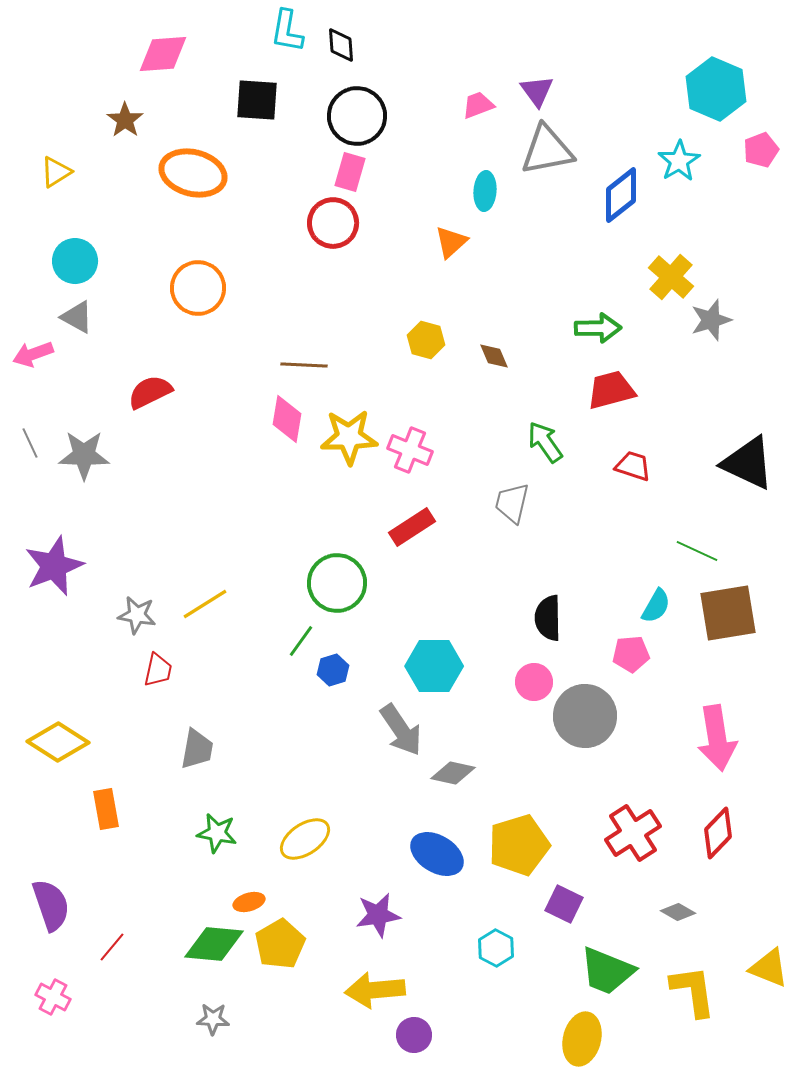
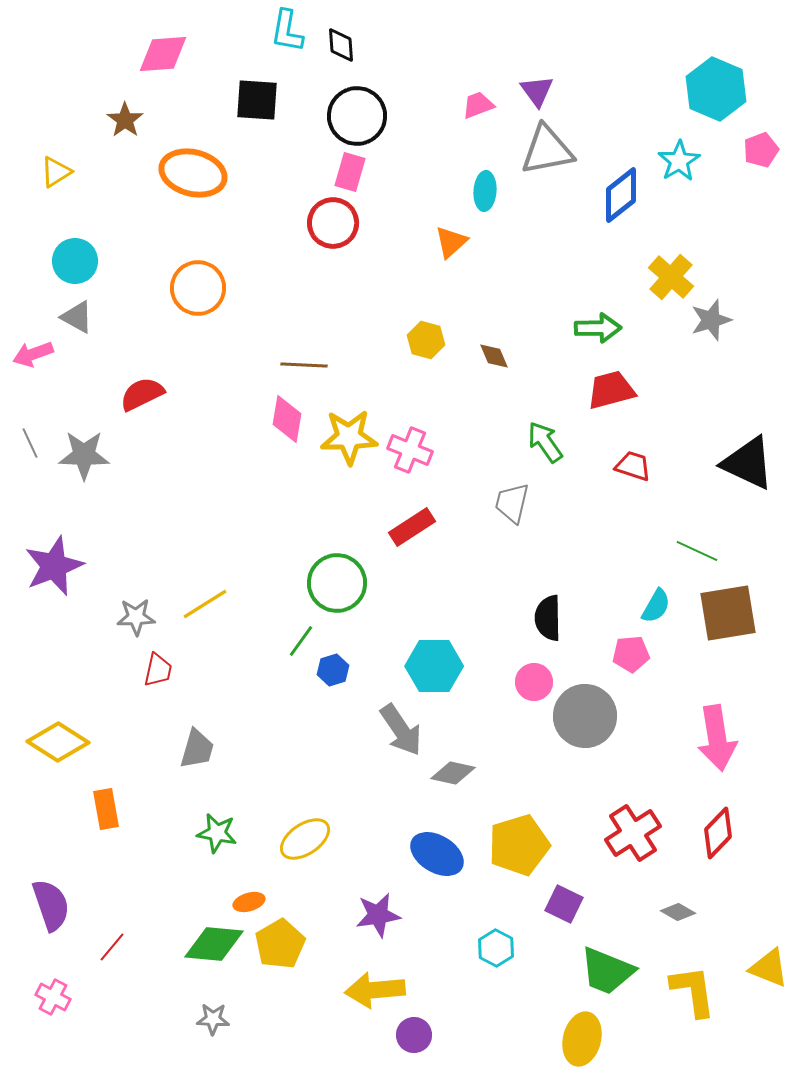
red semicircle at (150, 392): moved 8 px left, 2 px down
gray star at (137, 615): moved 1 px left, 2 px down; rotated 12 degrees counterclockwise
gray trapezoid at (197, 749): rotated 6 degrees clockwise
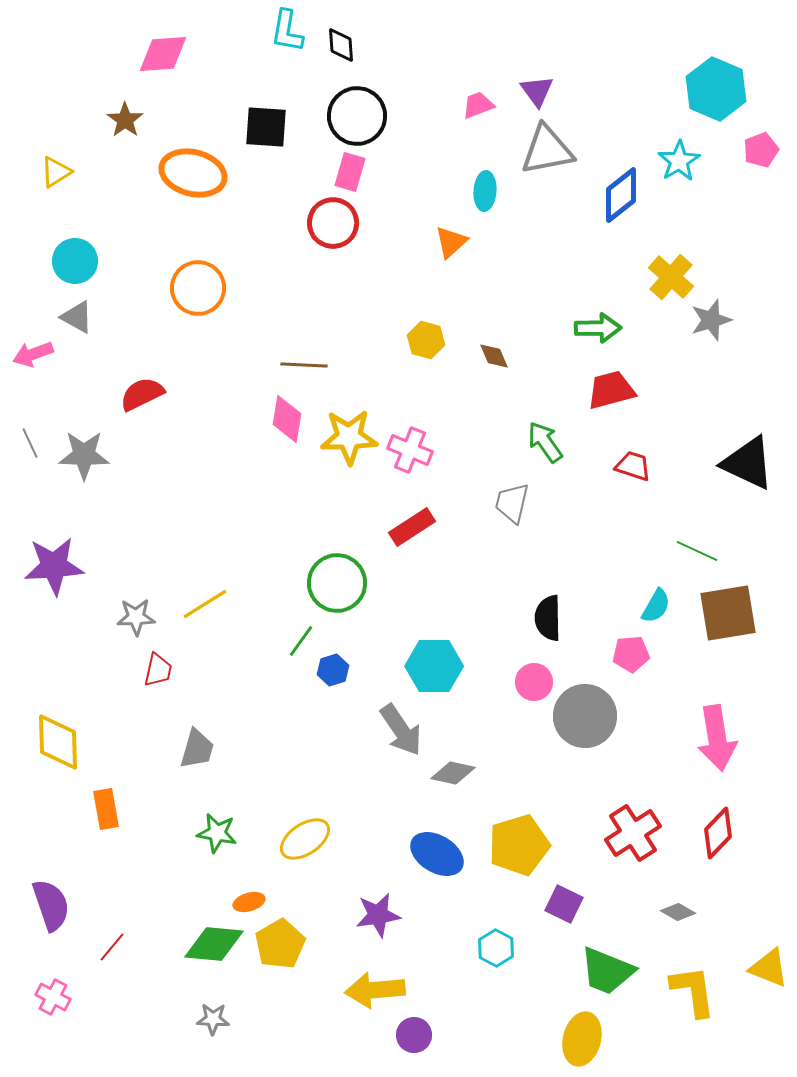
black square at (257, 100): moved 9 px right, 27 px down
purple star at (54, 566): rotated 18 degrees clockwise
yellow diamond at (58, 742): rotated 56 degrees clockwise
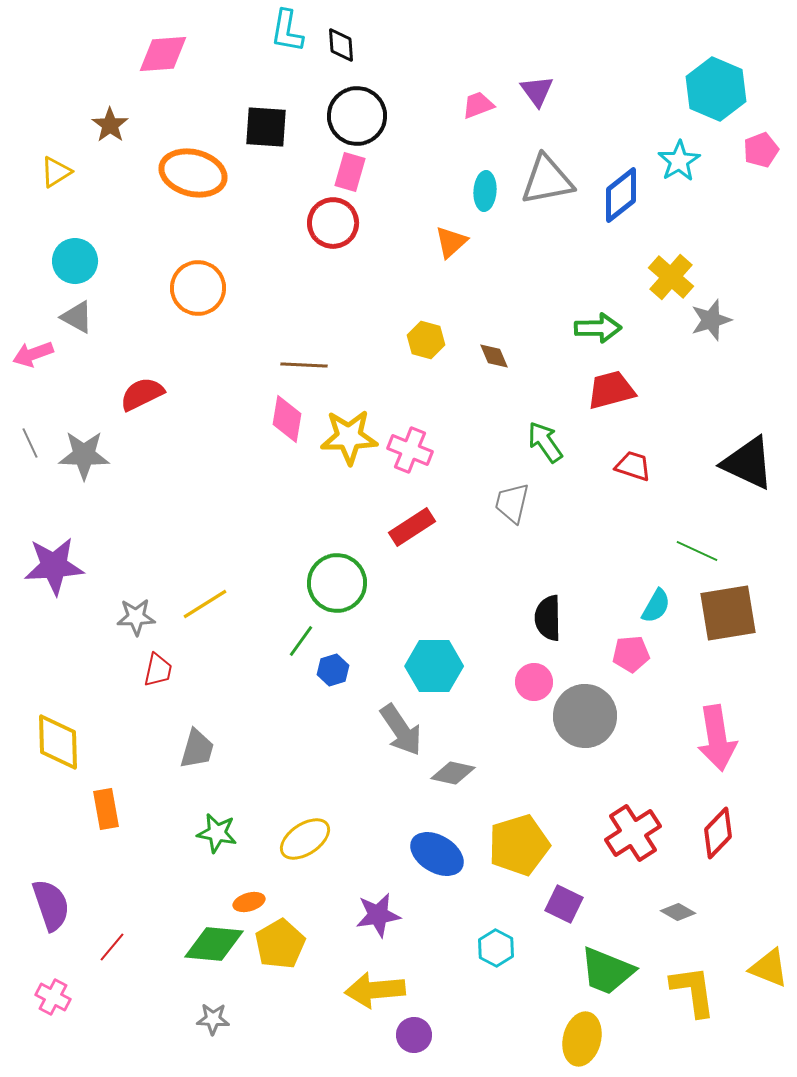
brown star at (125, 120): moved 15 px left, 5 px down
gray triangle at (547, 150): moved 30 px down
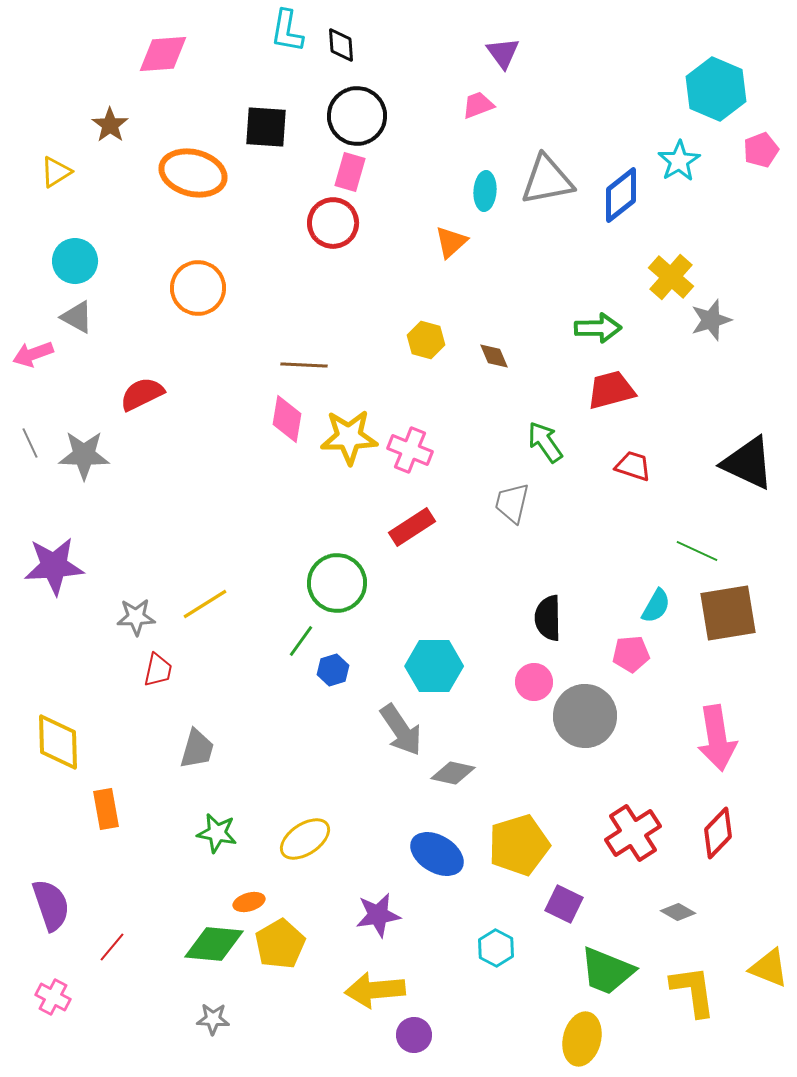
purple triangle at (537, 91): moved 34 px left, 38 px up
